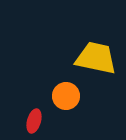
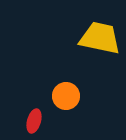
yellow trapezoid: moved 4 px right, 20 px up
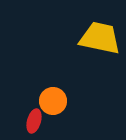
orange circle: moved 13 px left, 5 px down
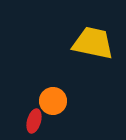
yellow trapezoid: moved 7 px left, 5 px down
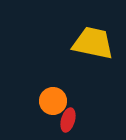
red ellipse: moved 34 px right, 1 px up
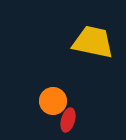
yellow trapezoid: moved 1 px up
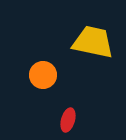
orange circle: moved 10 px left, 26 px up
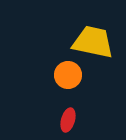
orange circle: moved 25 px right
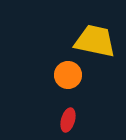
yellow trapezoid: moved 2 px right, 1 px up
